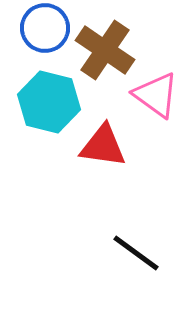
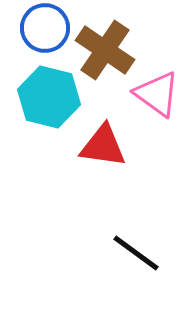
pink triangle: moved 1 px right, 1 px up
cyan hexagon: moved 5 px up
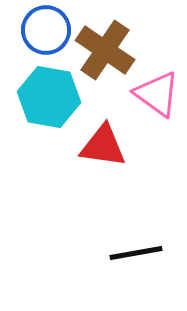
blue circle: moved 1 px right, 2 px down
cyan hexagon: rotated 4 degrees counterclockwise
black line: rotated 46 degrees counterclockwise
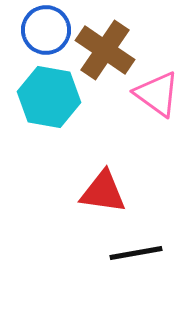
red triangle: moved 46 px down
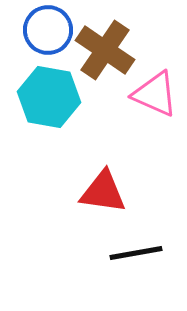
blue circle: moved 2 px right
pink triangle: moved 2 px left; rotated 12 degrees counterclockwise
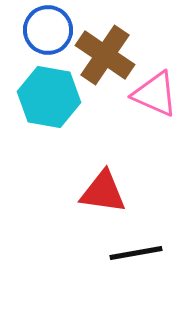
brown cross: moved 5 px down
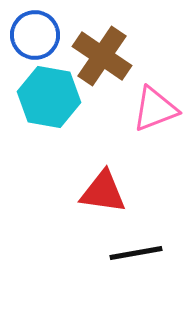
blue circle: moved 13 px left, 5 px down
brown cross: moved 3 px left, 1 px down
pink triangle: moved 15 px down; rotated 45 degrees counterclockwise
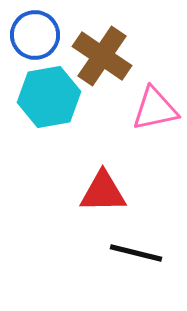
cyan hexagon: rotated 20 degrees counterclockwise
pink triangle: rotated 9 degrees clockwise
red triangle: rotated 9 degrees counterclockwise
black line: rotated 24 degrees clockwise
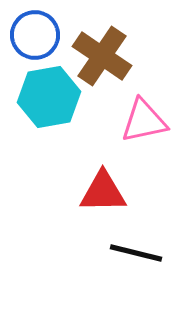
pink triangle: moved 11 px left, 12 px down
